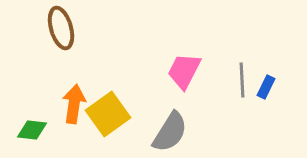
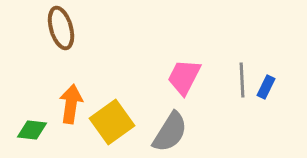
pink trapezoid: moved 6 px down
orange arrow: moved 3 px left
yellow square: moved 4 px right, 8 px down
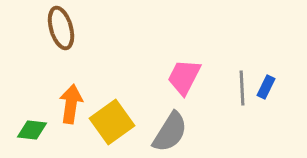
gray line: moved 8 px down
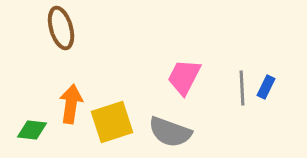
yellow square: rotated 18 degrees clockwise
gray semicircle: rotated 78 degrees clockwise
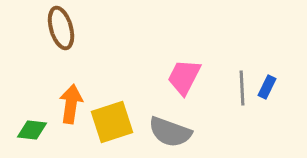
blue rectangle: moved 1 px right
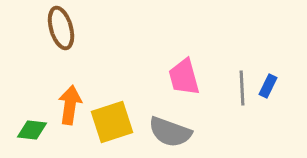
pink trapezoid: rotated 42 degrees counterclockwise
blue rectangle: moved 1 px right, 1 px up
orange arrow: moved 1 px left, 1 px down
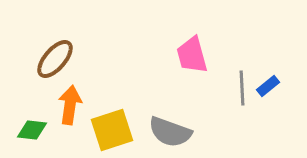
brown ellipse: moved 6 px left, 31 px down; rotated 57 degrees clockwise
pink trapezoid: moved 8 px right, 22 px up
blue rectangle: rotated 25 degrees clockwise
yellow square: moved 8 px down
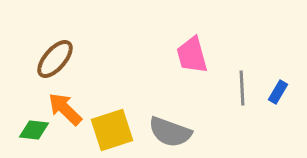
blue rectangle: moved 10 px right, 6 px down; rotated 20 degrees counterclockwise
orange arrow: moved 5 px left, 4 px down; rotated 54 degrees counterclockwise
green diamond: moved 2 px right
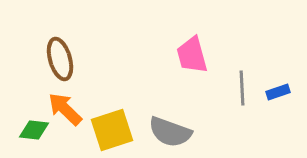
brown ellipse: moved 5 px right; rotated 57 degrees counterclockwise
blue rectangle: rotated 40 degrees clockwise
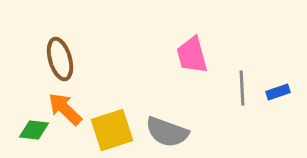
gray semicircle: moved 3 px left
